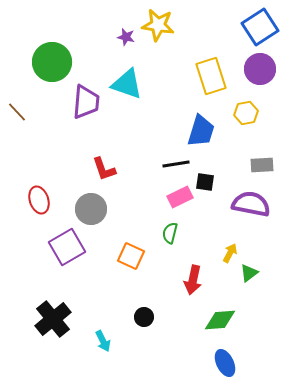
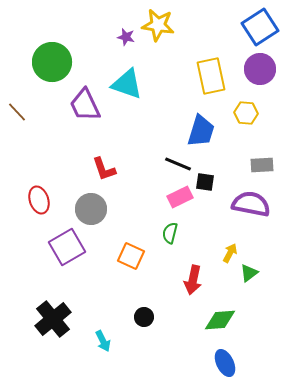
yellow rectangle: rotated 6 degrees clockwise
purple trapezoid: moved 1 px left, 3 px down; rotated 150 degrees clockwise
yellow hexagon: rotated 15 degrees clockwise
black line: moved 2 px right; rotated 32 degrees clockwise
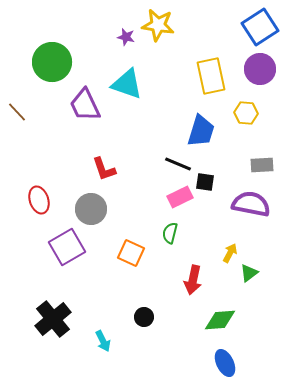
orange square: moved 3 px up
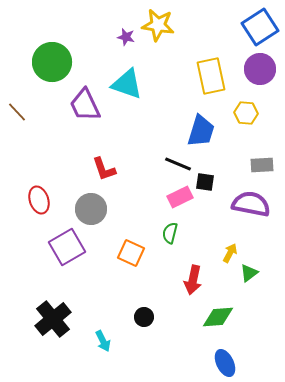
green diamond: moved 2 px left, 3 px up
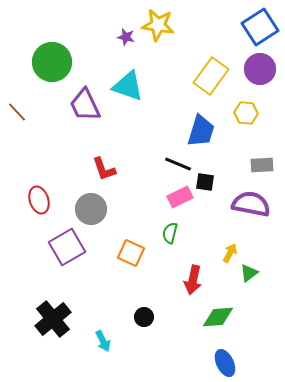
yellow rectangle: rotated 48 degrees clockwise
cyan triangle: moved 1 px right, 2 px down
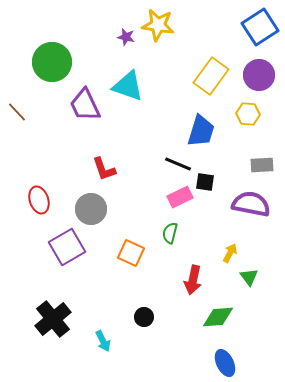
purple circle: moved 1 px left, 6 px down
yellow hexagon: moved 2 px right, 1 px down
green triangle: moved 4 px down; rotated 30 degrees counterclockwise
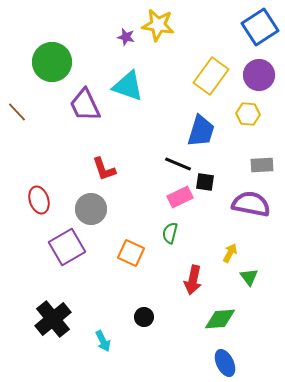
green diamond: moved 2 px right, 2 px down
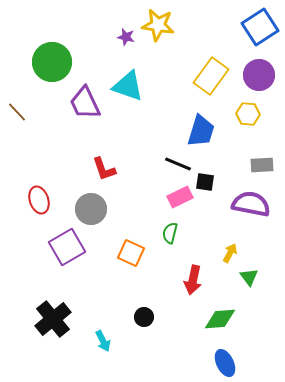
purple trapezoid: moved 2 px up
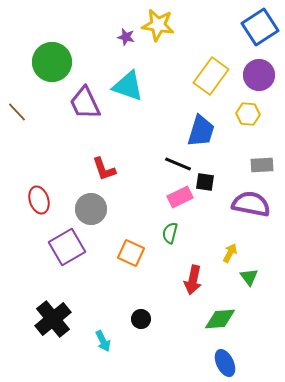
black circle: moved 3 px left, 2 px down
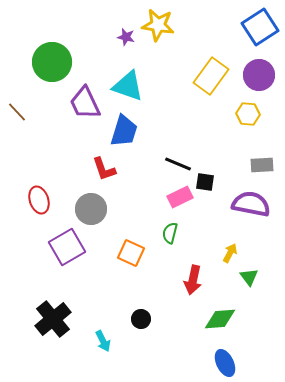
blue trapezoid: moved 77 px left
